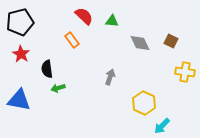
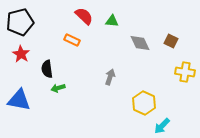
orange rectangle: rotated 28 degrees counterclockwise
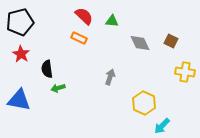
orange rectangle: moved 7 px right, 2 px up
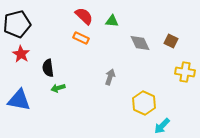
black pentagon: moved 3 px left, 2 px down
orange rectangle: moved 2 px right
black semicircle: moved 1 px right, 1 px up
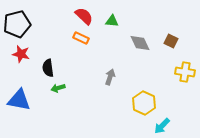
red star: rotated 18 degrees counterclockwise
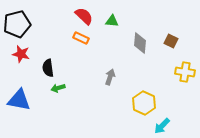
gray diamond: rotated 30 degrees clockwise
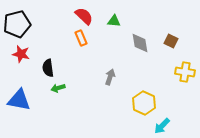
green triangle: moved 2 px right
orange rectangle: rotated 42 degrees clockwise
gray diamond: rotated 15 degrees counterclockwise
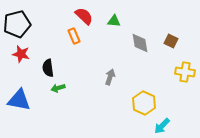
orange rectangle: moved 7 px left, 2 px up
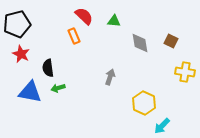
red star: rotated 12 degrees clockwise
blue triangle: moved 11 px right, 8 px up
